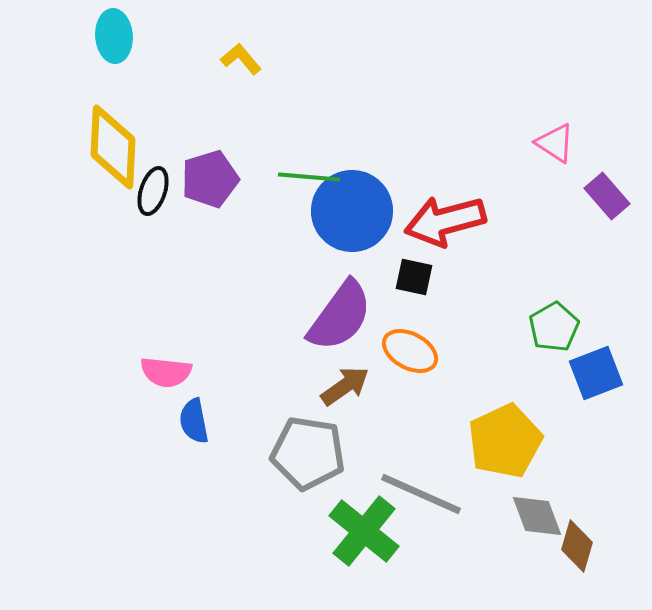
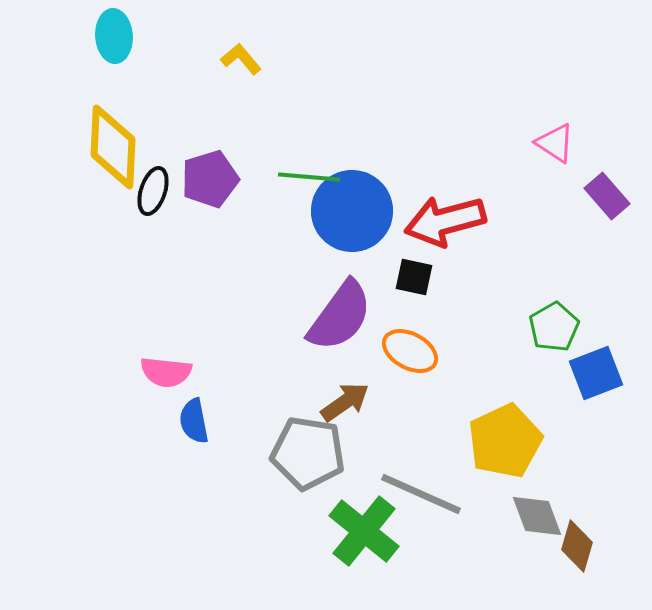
brown arrow: moved 16 px down
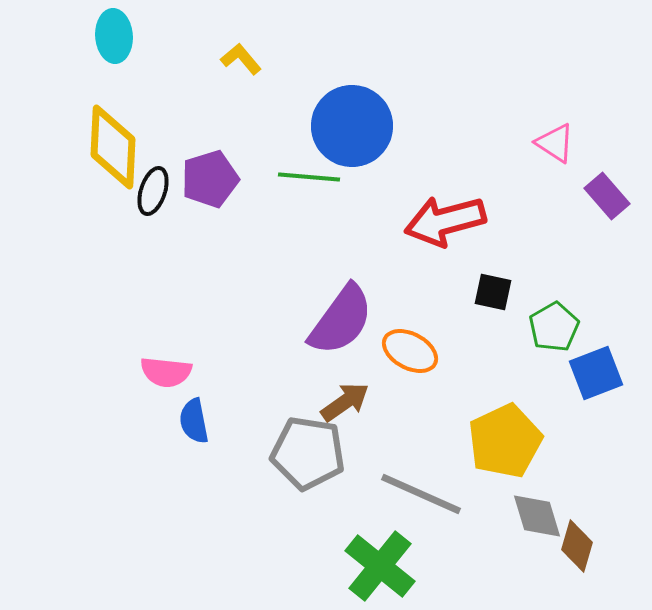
blue circle: moved 85 px up
black square: moved 79 px right, 15 px down
purple semicircle: moved 1 px right, 4 px down
gray diamond: rotated 4 degrees clockwise
green cross: moved 16 px right, 35 px down
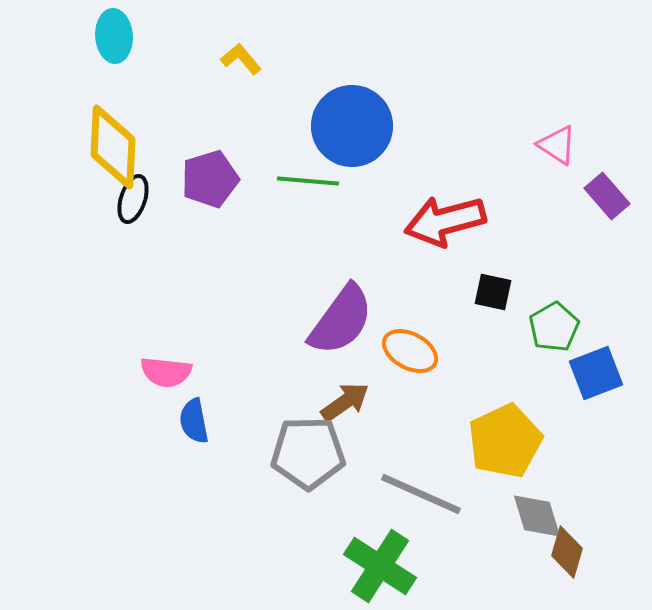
pink triangle: moved 2 px right, 2 px down
green line: moved 1 px left, 4 px down
black ellipse: moved 20 px left, 8 px down
gray pentagon: rotated 10 degrees counterclockwise
brown diamond: moved 10 px left, 6 px down
green cross: rotated 6 degrees counterclockwise
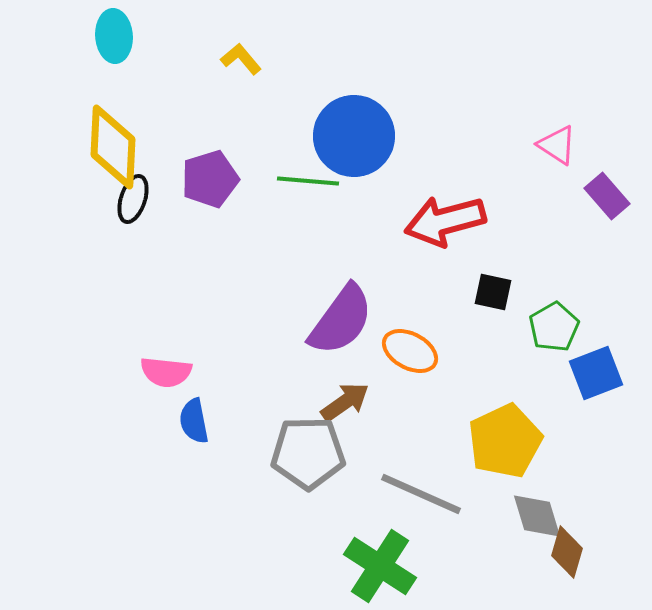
blue circle: moved 2 px right, 10 px down
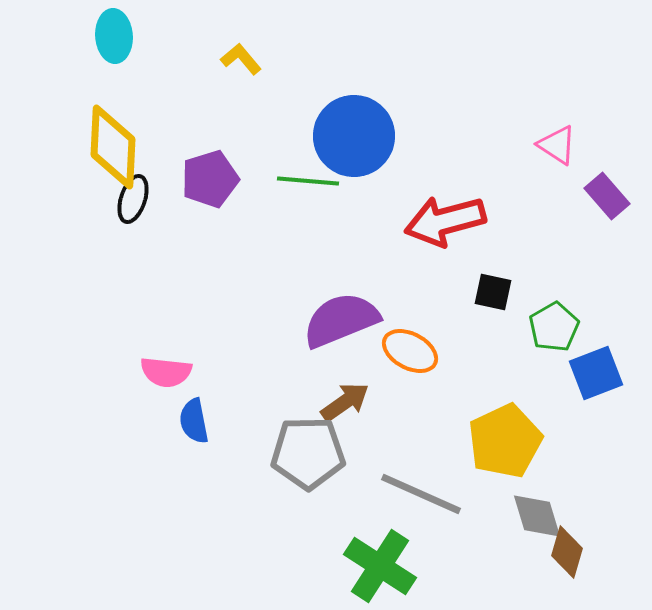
purple semicircle: rotated 148 degrees counterclockwise
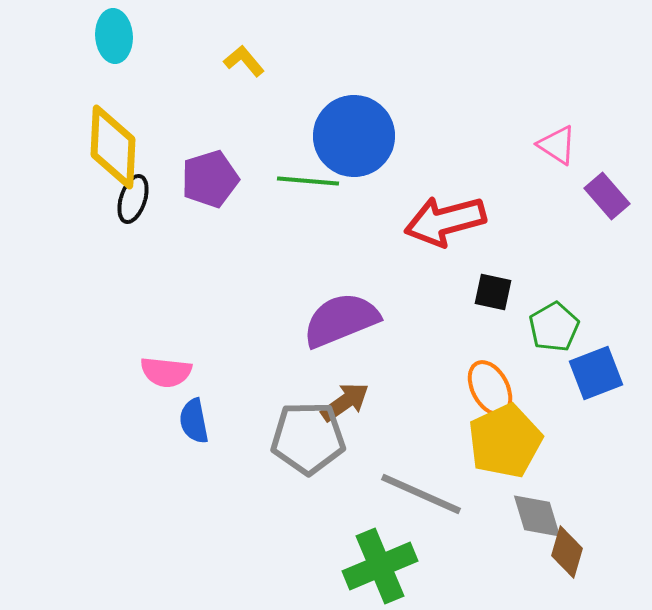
yellow L-shape: moved 3 px right, 2 px down
orange ellipse: moved 80 px right, 37 px down; rotated 34 degrees clockwise
gray pentagon: moved 15 px up
green cross: rotated 34 degrees clockwise
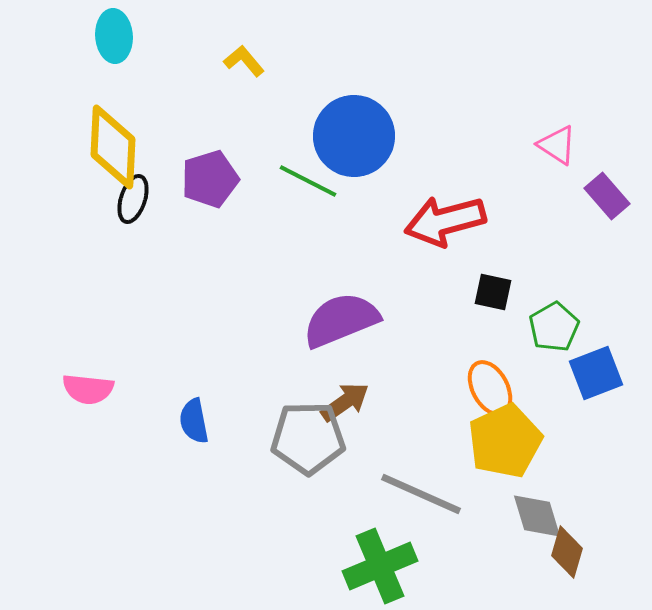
green line: rotated 22 degrees clockwise
pink semicircle: moved 78 px left, 17 px down
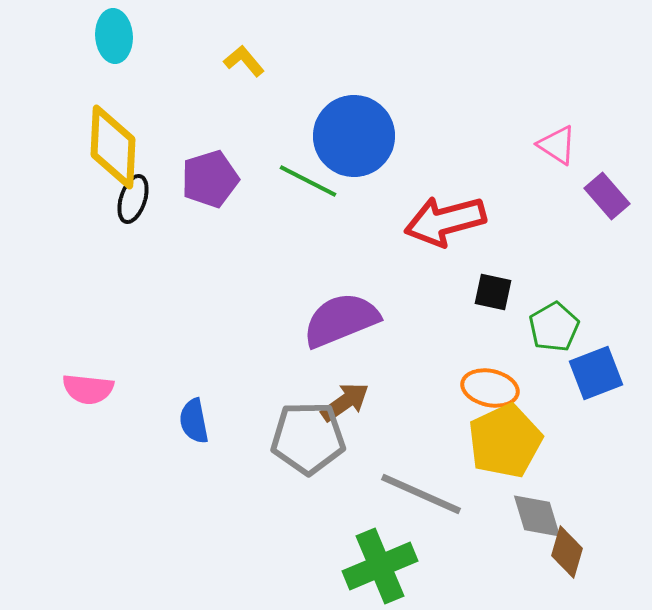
orange ellipse: rotated 50 degrees counterclockwise
